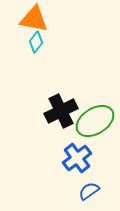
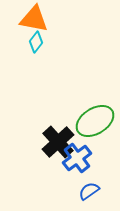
black cross: moved 3 px left, 31 px down; rotated 16 degrees counterclockwise
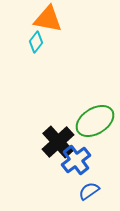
orange triangle: moved 14 px right
blue cross: moved 1 px left, 2 px down
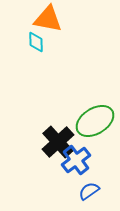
cyan diamond: rotated 40 degrees counterclockwise
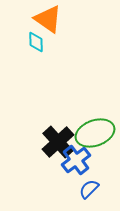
orange triangle: rotated 24 degrees clockwise
green ellipse: moved 12 px down; rotated 12 degrees clockwise
blue semicircle: moved 2 px up; rotated 10 degrees counterclockwise
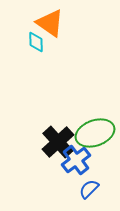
orange triangle: moved 2 px right, 4 px down
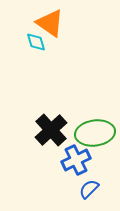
cyan diamond: rotated 15 degrees counterclockwise
green ellipse: rotated 12 degrees clockwise
black cross: moved 7 px left, 12 px up
blue cross: rotated 12 degrees clockwise
